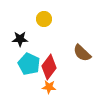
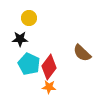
yellow circle: moved 15 px left, 1 px up
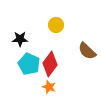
yellow circle: moved 27 px right, 7 px down
brown semicircle: moved 5 px right, 2 px up
red diamond: moved 1 px right, 3 px up
orange star: rotated 16 degrees clockwise
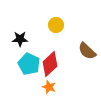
red diamond: rotated 10 degrees clockwise
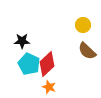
yellow circle: moved 27 px right
black star: moved 2 px right, 2 px down
red diamond: moved 3 px left
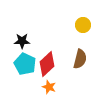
brown semicircle: moved 7 px left, 8 px down; rotated 120 degrees counterclockwise
cyan pentagon: moved 4 px left
